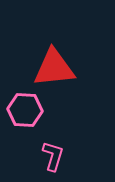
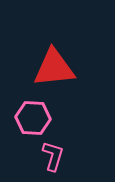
pink hexagon: moved 8 px right, 8 px down
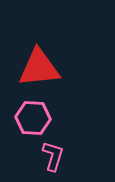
red triangle: moved 15 px left
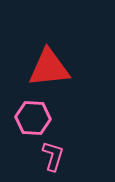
red triangle: moved 10 px right
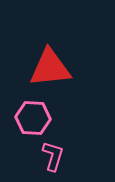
red triangle: moved 1 px right
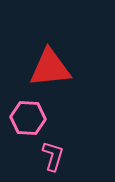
pink hexagon: moved 5 px left
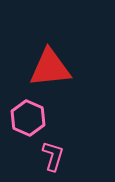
pink hexagon: rotated 20 degrees clockwise
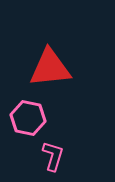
pink hexagon: rotated 12 degrees counterclockwise
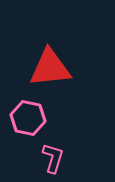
pink L-shape: moved 2 px down
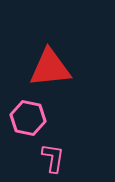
pink L-shape: rotated 8 degrees counterclockwise
